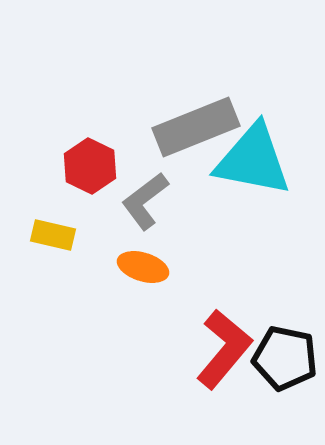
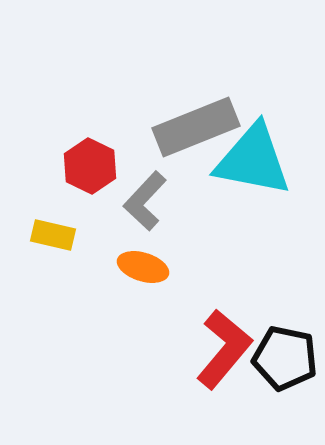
gray L-shape: rotated 10 degrees counterclockwise
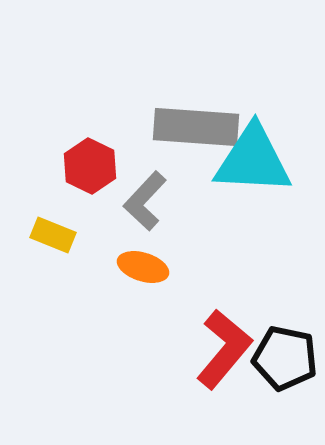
gray rectangle: rotated 26 degrees clockwise
cyan triangle: rotated 8 degrees counterclockwise
yellow rectangle: rotated 9 degrees clockwise
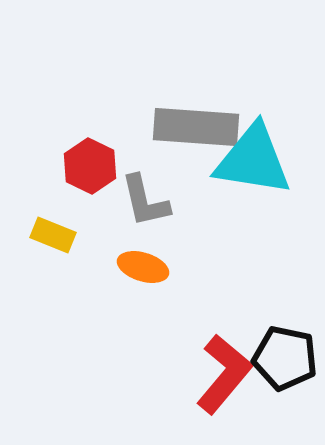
cyan triangle: rotated 6 degrees clockwise
gray L-shape: rotated 56 degrees counterclockwise
red L-shape: moved 25 px down
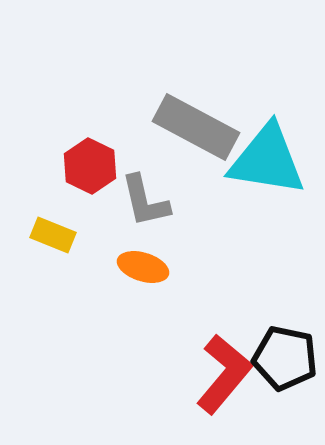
gray rectangle: rotated 24 degrees clockwise
cyan triangle: moved 14 px right
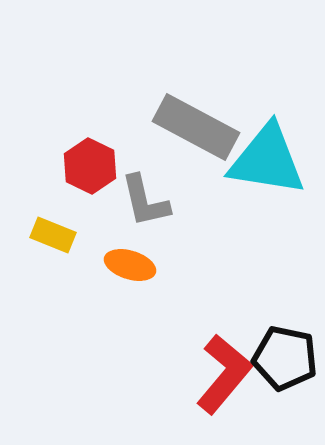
orange ellipse: moved 13 px left, 2 px up
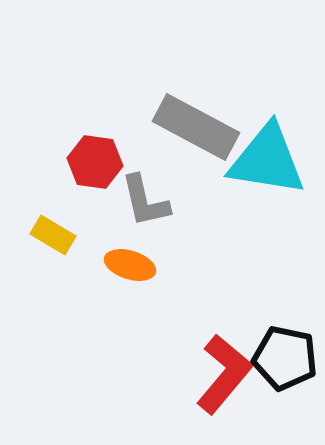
red hexagon: moved 5 px right, 4 px up; rotated 18 degrees counterclockwise
yellow rectangle: rotated 9 degrees clockwise
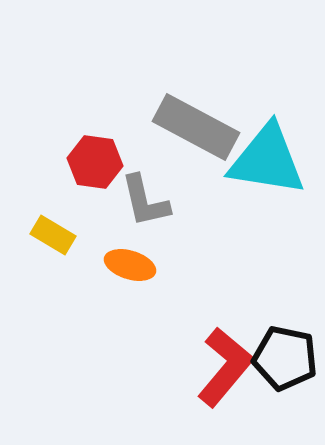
red L-shape: moved 1 px right, 7 px up
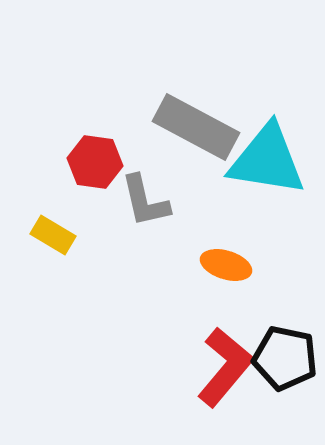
orange ellipse: moved 96 px right
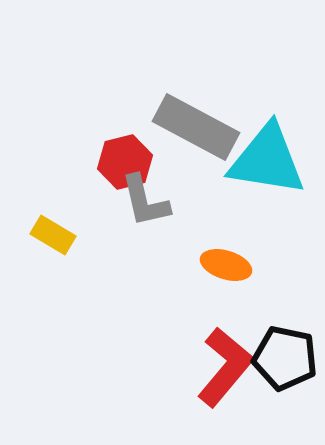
red hexagon: moved 30 px right; rotated 22 degrees counterclockwise
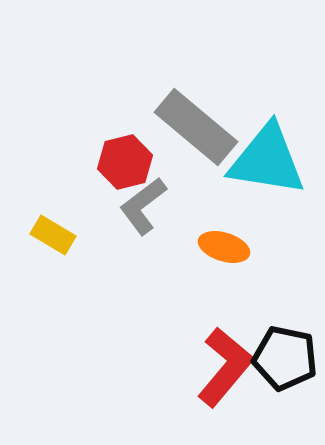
gray rectangle: rotated 12 degrees clockwise
gray L-shape: moved 2 px left, 5 px down; rotated 66 degrees clockwise
orange ellipse: moved 2 px left, 18 px up
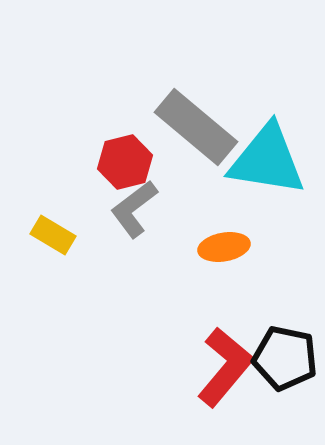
gray L-shape: moved 9 px left, 3 px down
orange ellipse: rotated 27 degrees counterclockwise
